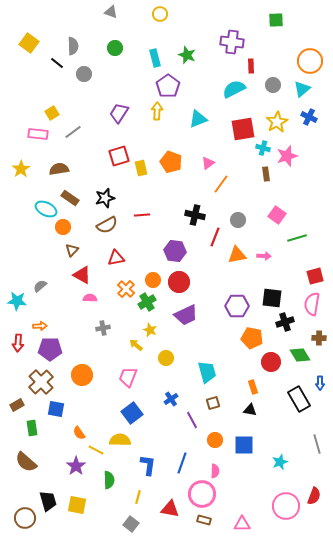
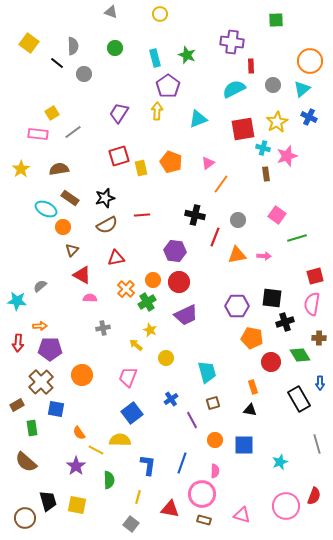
pink triangle at (242, 524): moved 9 px up; rotated 18 degrees clockwise
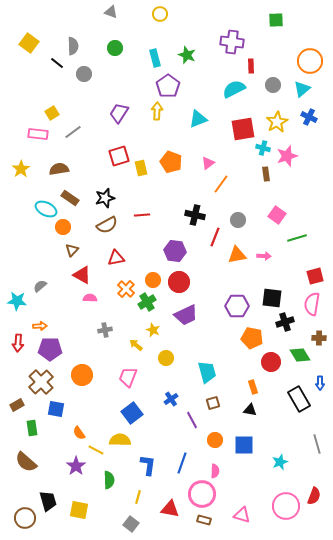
gray cross at (103, 328): moved 2 px right, 2 px down
yellow star at (150, 330): moved 3 px right
yellow square at (77, 505): moved 2 px right, 5 px down
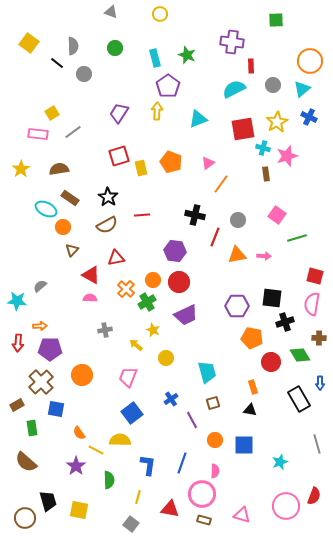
black star at (105, 198): moved 3 px right, 1 px up; rotated 24 degrees counterclockwise
red triangle at (82, 275): moved 9 px right
red square at (315, 276): rotated 30 degrees clockwise
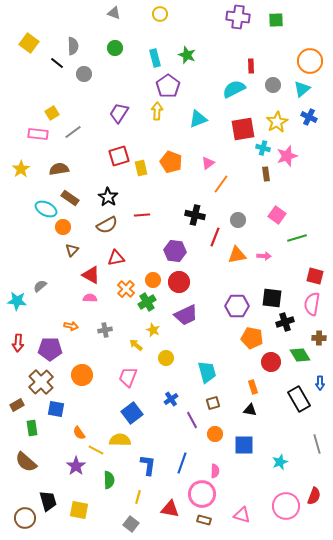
gray triangle at (111, 12): moved 3 px right, 1 px down
purple cross at (232, 42): moved 6 px right, 25 px up
orange arrow at (40, 326): moved 31 px right; rotated 16 degrees clockwise
orange circle at (215, 440): moved 6 px up
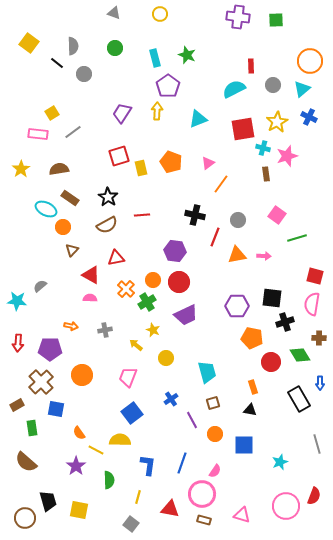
purple trapezoid at (119, 113): moved 3 px right
pink semicircle at (215, 471): rotated 32 degrees clockwise
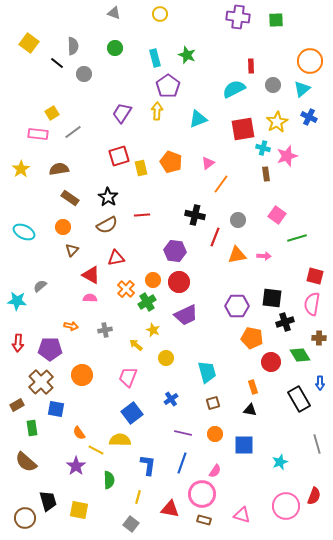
cyan ellipse at (46, 209): moved 22 px left, 23 px down
purple line at (192, 420): moved 9 px left, 13 px down; rotated 48 degrees counterclockwise
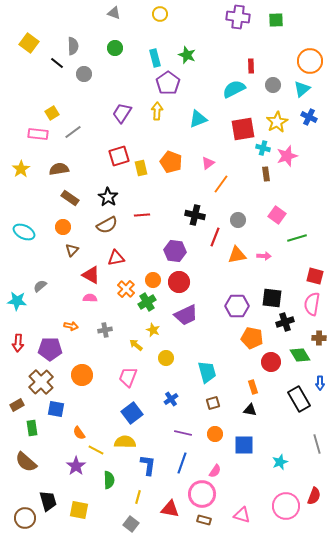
purple pentagon at (168, 86): moved 3 px up
yellow semicircle at (120, 440): moved 5 px right, 2 px down
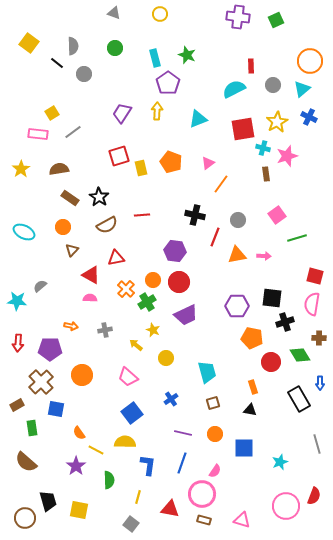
green square at (276, 20): rotated 21 degrees counterclockwise
black star at (108, 197): moved 9 px left
pink square at (277, 215): rotated 18 degrees clockwise
pink trapezoid at (128, 377): rotated 70 degrees counterclockwise
blue square at (244, 445): moved 3 px down
pink triangle at (242, 515): moved 5 px down
